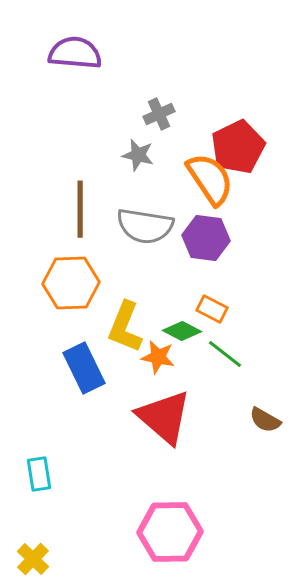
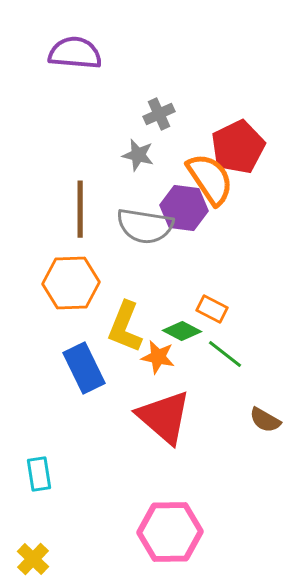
purple hexagon: moved 22 px left, 30 px up
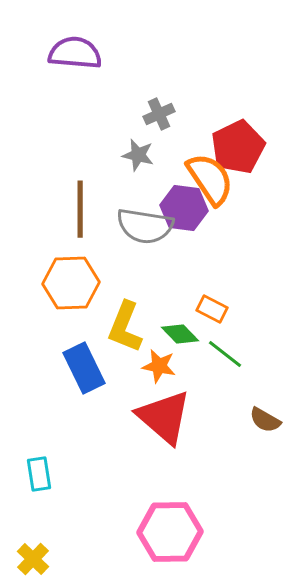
green diamond: moved 2 px left, 3 px down; rotated 18 degrees clockwise
orange star: moved 1 px right, 9 px down
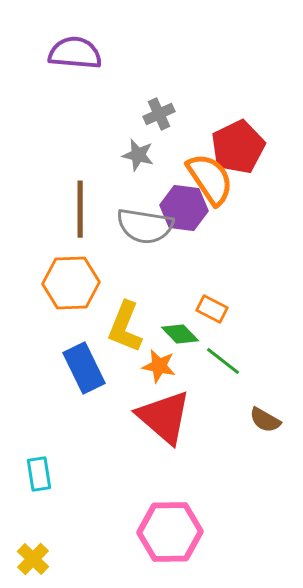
green line: moved 2 px left, 7 px down
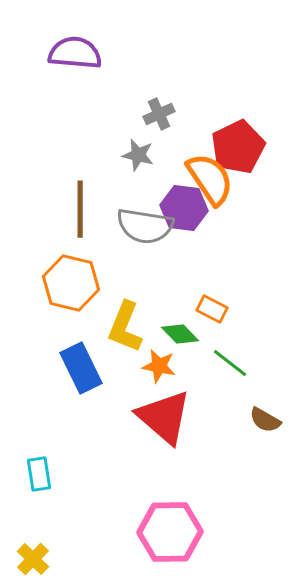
orange hexagon: rotated 16 degrees clockwise
green line: moved 7 px right, 2 px down
blue rectangle: moved 3 px left
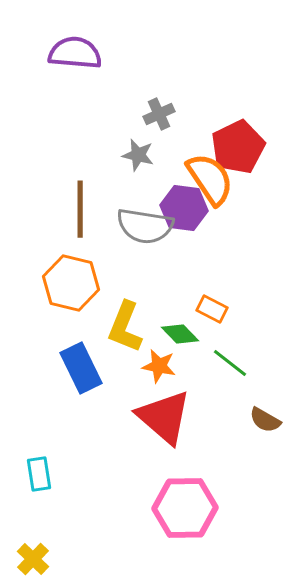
pink hexagon: moved 15 px right, 24 px up
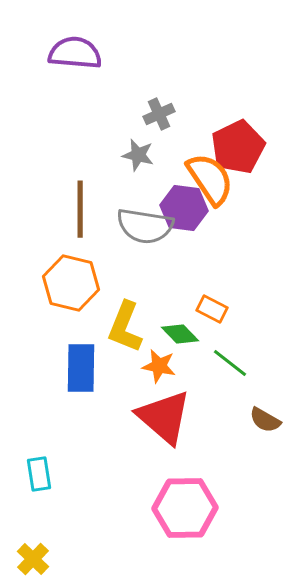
blue rectangle: rotated 27 degrees clockwise
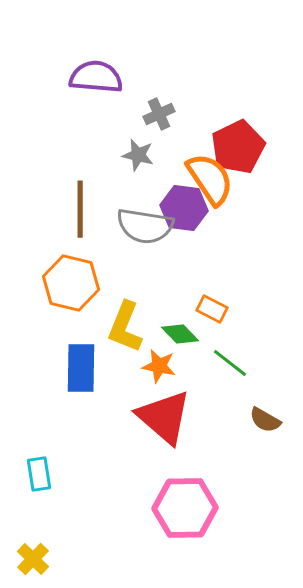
purple semicircle: moved 21 px right, 24 px down
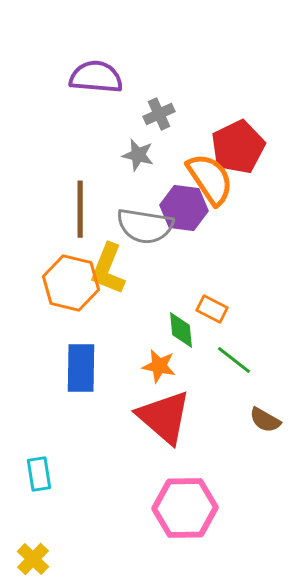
yellow L-shape: moved 17 px left, 58 px up
green diamond: moved 1 px right, 4 px up; rotated 39 degrees clockwise
green line: moved 4 px right, 3 px up
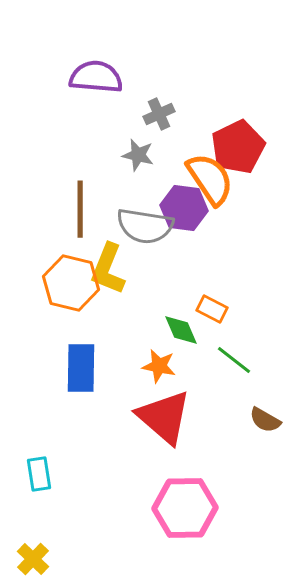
green diamond: rotated 18 degrees counterclockwise
